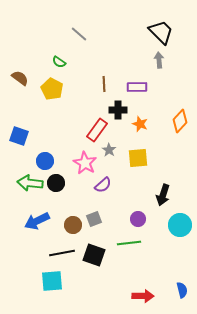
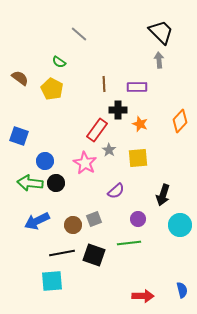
purple semicircle: moved 13 px right, 6 px down
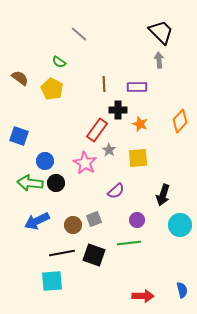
purple circle: moved 1 px left, 1 px down
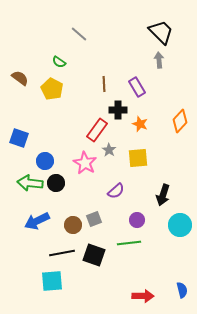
purple rectangle: rotated 60 degrees clockwise
blue square: moved 2 px down
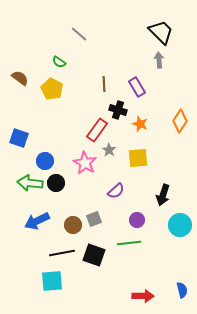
black cross: rotated 18 degrees clockwise
orange diamond: rotated 10 degrees counterclockwise
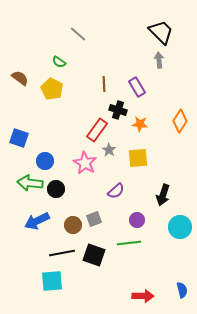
gray line: moved 1 px left
orange star: rotated 14 degrees counterclockwise
black circle: moved 6 px down
cyan circle: moved 2 px down
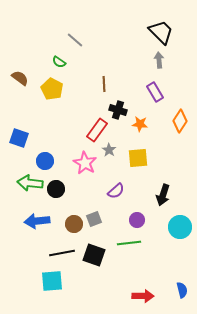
gray line: moved 3 px left, 6 px down
purple rectangle: moved 18 px right, 5 px down
blue arrow: rotated 20 degrees clockwise
brown circle: moved 1 px right, 1 px up
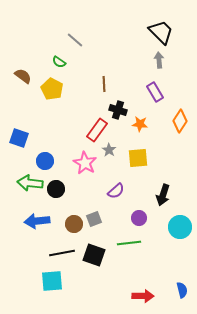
brown semicircle: moved 3 px right, 2 px up
purple circle: moved 2 px right, 2 px up
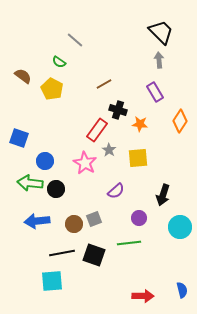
brown line: rotated 63 degrees clockwise
